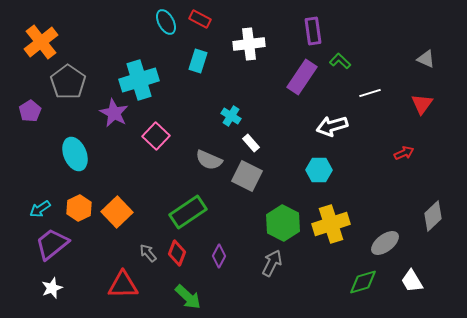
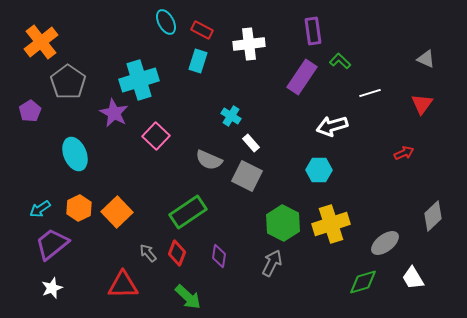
red rectangle at (200, 19): moved 2 px right, 11 px down
purple diamond at (219, 256): rotated 20 degrees counterclockwise
white trapezoid at (412, 281): moved 1 px right, 3 px up
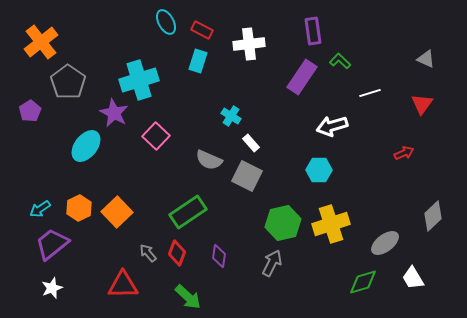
cyan ellipse at (75, 154): moved 11 px right, 8 px up; rotated 60 degrees clockwise
green hexagon at (283, 223): rotated 20 degrees clockwise
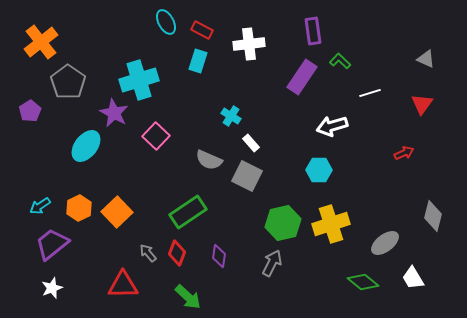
cyan arrow at (40, 209): moved 3 px up
gray diamond at (433, 216): rotated 32 degrees counterclockwise
green diamond at (363, 282): rotated 56 degrees clockwise
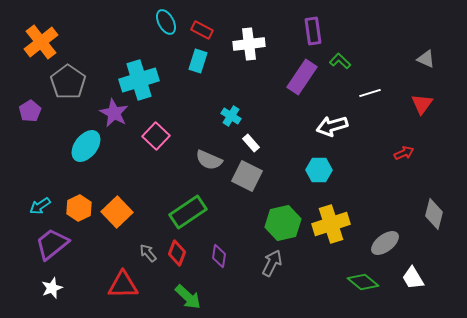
gray diamond at (433, 216): moved 1 px right, 2 px up
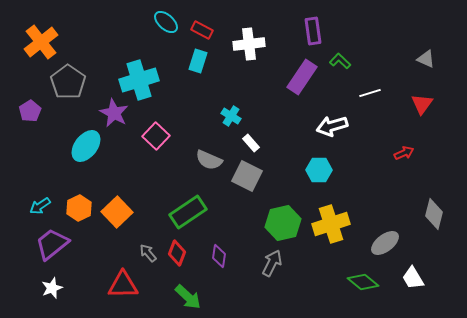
cyan ellipse at (166, 22): rotated 20 degrees counterclockwise
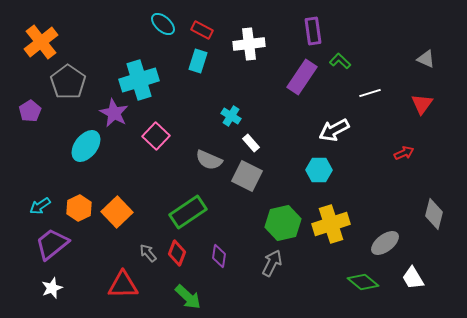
cyan ellipse at (166, 22): moved 3 px left, 2 px down
white arrow at (332, 126): moved 2 px right, 4 px down; rotated 12 degrees counterclockwise
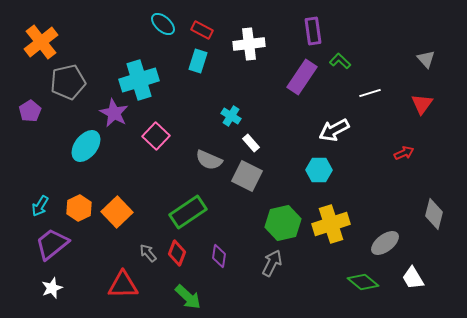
gray triangle at (426, 59): rotated 24 degrees clockwise
gray pentagon at (68, 82): rotated 24 degrees clockwise
cyan arrow at (40, 206): rotated 25 degrees counterclockwise
